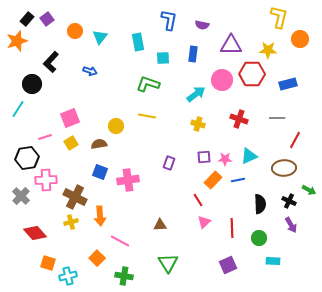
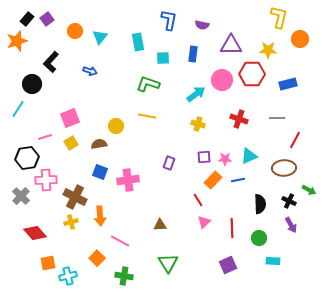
orange square at (48, 263): rotated 28 degrees counterclockwise
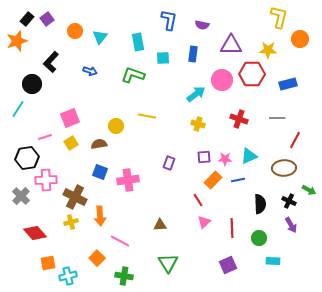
green L-shape at (148, 84): moved 15 px left, 9 px up
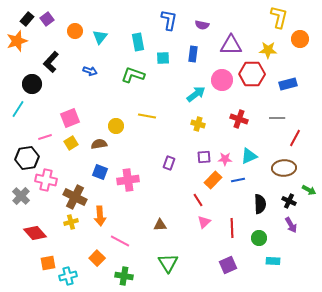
red line at (295, 140): moved 2 px up
pink cross at (46, 180): rotated 15 degrees clockwise
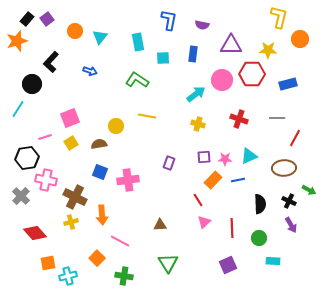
green L-shape at (133, 75): moved 4 px right, 5 px down; rotated 15 degrees clockwise
orange arrow at (100, 216): moved 2 px right, 1 px up
